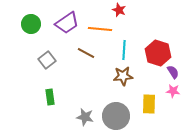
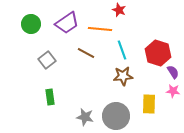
cyan line: moved 2 px left; rotated 24 degrees counterclockwise
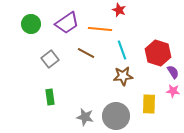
gray square: moved 3 px right, 1 px up
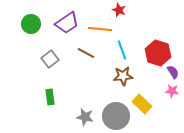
pink star: moved 1 px left
yellow rectangle: moved 7 px left; rotated 48 degrees counterclockwise
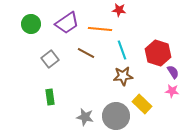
red star: rotated 16 degrees counterclockwise
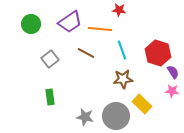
purple trapezoid: moved 3 px right, 1 px up
brown star: moved 3 px down
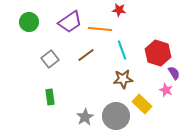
green circle: moved 2 px left, 2 px up
brown line: moved 2 px down; rotated 66 degrees counterclockwise
purple semicircle: moved 1 px right, 1 px down
pink star: moved 6 px left, 1 px up; rotated 16 degrees clockwise
gray star: rotated 30 degrees clockwise
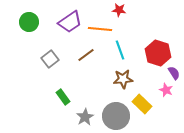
cyan line: moved 2 px left
green rectangle: moved 13 px right; rotated 28 degrees counterclockwise
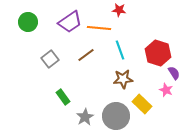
green circle: moved 1 px left
orange line: moved 1 px left, 1 px up
